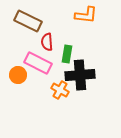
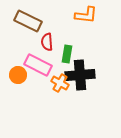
pink rectangle: moved 2 px down
orange cross: moved 7 px up
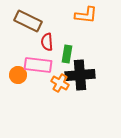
pink rectangle: rotated 20 degrees counterclockwise
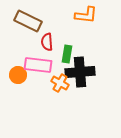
black cross: moved 3 px up
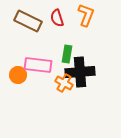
orange L-shape: rotated 75 degrees counterclockwise
red semicircle: moved 10 px right, 24 px up; rotated 12 degrees counterclockwise
orange cross: moved 4 px right
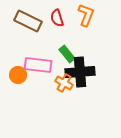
green rectangle: rotated 48 degrees counterclockwise
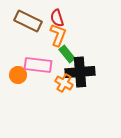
orange L-shape: moved 28 px left, 20 px down
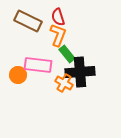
red semicircle: moved 1 px right, 1 px up
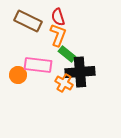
green rectangle: rotated 12 degrees counterclockwise
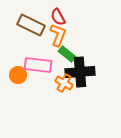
red semicircle: rotated 12 degrees counterclockwise
brown rectangle: moved 3 px right, 4 px down
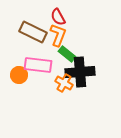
brown rectangle: moved 2 px right, 7 px down
orange circle: moved 1 px right
